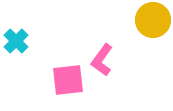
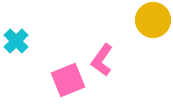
pink square: rotated 16 degrees counterclockwise
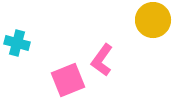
cyan cross: moved 1 px right, 2 px down; rotated 30 degrees counterclockwise
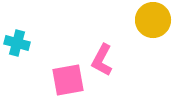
pink L-shape: rotated 8 degrees counterclockwise
pink square: rotated 12 degrees clockwise
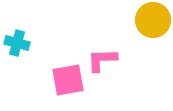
pink L-shape: rotated 60 degrees clockwise
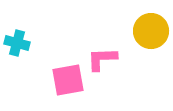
yellow circle: moved 2 px left, 11 px down
pink L-shape: moved 1 px up
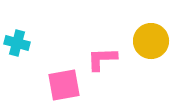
yellow circle: moved 10 px down
pink square: moved 4 px left, 5 px down
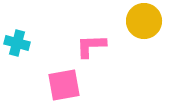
yellow circle: moved 7 px left, 20 px up
pink L-shape: moved 11 px left, 13 px up
